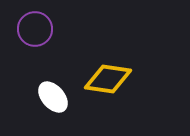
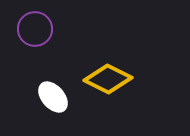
yellow diamond: rotated 18 degrees clockwise
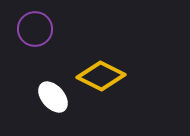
yellow diamond: moved 7 px left, 3 px up
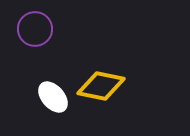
yellow diamond: moved 10 px down; rotated 15 degrees counterclockwise
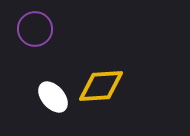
yellow diamond: rotated 15 degrees counterclockwise
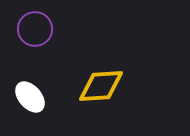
white ellipse: moved 23 px left
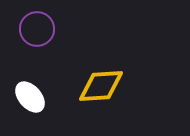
purple circle: moved 2 px right
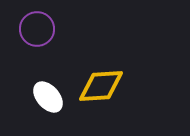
white ellipse: moved 18 px right
